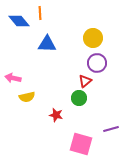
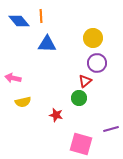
orange line: moved 1 px right, 3 px down
yellow semicircle: moved 4 px left, 5 px down
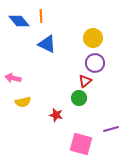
blue triangle: rotated 24 degrees clockwise
purple circle: moved 2 px left
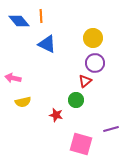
green circle: moved 3 px left, 2 px down
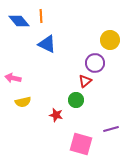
yellow circle: moved 17 px right, 2 px down
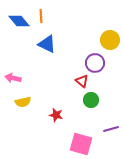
red triangle: moved 3 px left; rotated 40 degrees counterclockwise
green circle: moved 15 px right
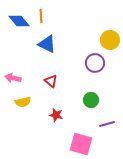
red triangle: moved 31 px left
purple line: moved 4 px left, 5 px up
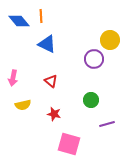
purple circle: moved 1 px left, 4 px up
pink arrow: rotated 91 degrees counterclockwise
yellow semicircle: moved 3 px down
red star: moved 2 px left, 1 px up
pink square: moved 12 px left
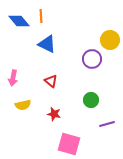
purple circle: moved 2 px left
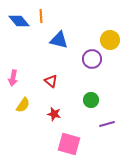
blue triangle: moved 12 px right, 4 px up; rotated 12 degrees counterclockwise
yellow semicircle: rotated 42 degrees counterclockwise
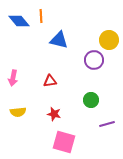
yellow circle: moved 1 px left
purple circle: moved 2 px right, 1 px down
red triangle: moved 1 px left; rotated 48 degrees counterclockwise
yellow semicircle: moved 5 px left, 7 px down; rotated 49 degrees clockwise
pink square: moved 5 px left, 2 px up
